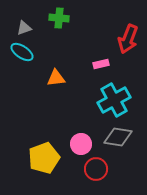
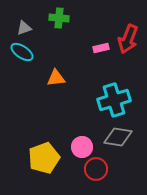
pink rectangle: moved 16 px up
cyan cross: rotated 12 degrees clockwise
pink circle: moved 1 px right, 3 px down
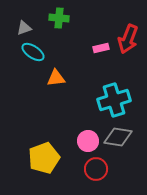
cyan ellipse: moved 11 px right
pink circle: moved 6 px right, 6 px up
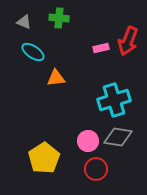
gray triangle: moved 6 px up; rotated 42 degrees clockwise
red arrow: moved 2 px down
yellow pentagon: rotated 12 degrees counterclockwise
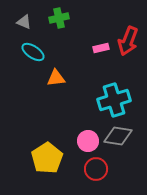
green cross: rotated 18 degrees counterclockwise
gray diamond: moved 1 px up
yellow pentagon: moved 3 px right
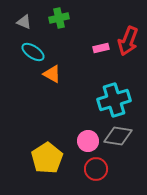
orange triangle: moved 4 px left, 4 px up; rotated 36 degrees clockwise
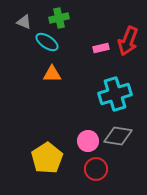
cyan ellipse: moved 14 px right, 10 px up
orange triangle: rotated 30 degrees counterclockwise
cyan cross: moved 1 px right, 6 px up
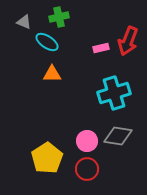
green cross: moved 1 px up
cyan cross: moved 1 px left, 1 px up
pink circle: moved 1 px left
red circle: moved 9 px left
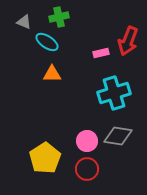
pink rectangle: moved 5 px down
yellow pentagon: moved 2 px left
